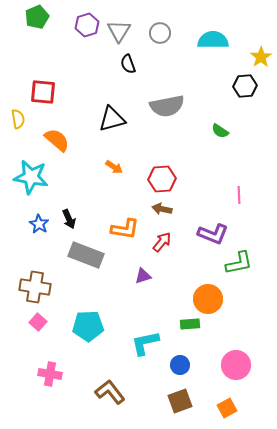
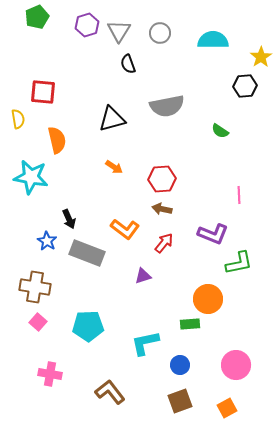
orange semicircle: rotated 36 degrees clockwise
blue star: moved 8 px right, 17 px down
orange L-shape: rotated 28 degrees clockwise
red arrow: moved 2 px right, 1 px down
gray rectangle: moved 1 px right, 2 px up
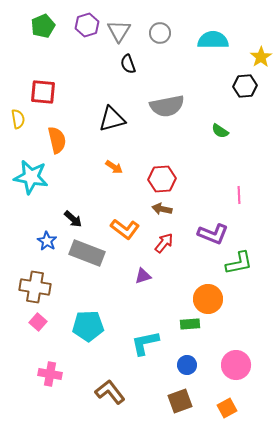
green pentagon: moved 6 px right, 9 px down
black arrow: moved 4 px right; rotated 24 degrees counterclockwise
blue circle: moved 7 px right
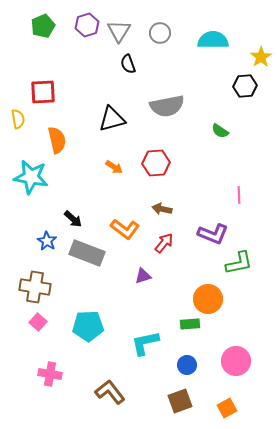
red square: rotated 8 degrees counterclockwise
red hexagon: moved 6 px left, 16 px up
pink circle: moved 4 px up
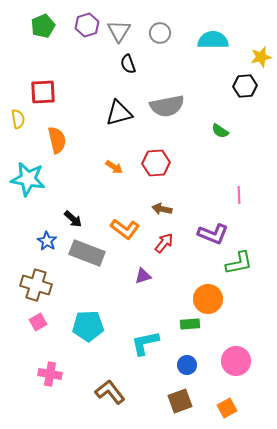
yellow star: rotated 20 degrees clockwise
black triangle: moved 7 px right, 6 px up
cyan star: moved 3 px left, 2 px down
brown cross: moved 1 px right, 2 px up; rotated 8 degrees clockwise
pink square: rotated 18 degrees clockwise
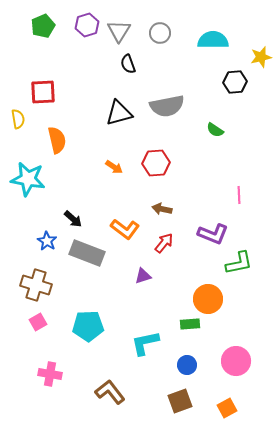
black hexagon: moved 10 px left, 4 px up
green semicircle: moved 5 px left, 1 px up
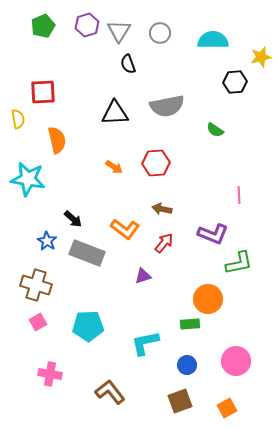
black triangle: moved 4 px left; rotated 12 degrees clockwise
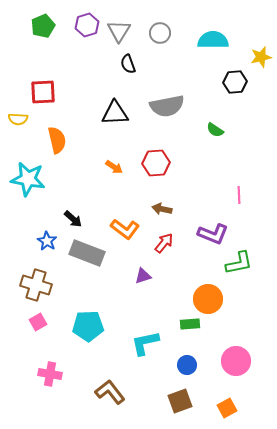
yellow semicircle: rotated 102 degrees clockwise
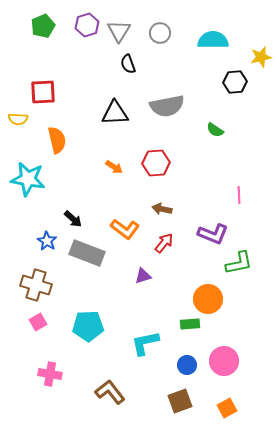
pink circle: moved 12 px left
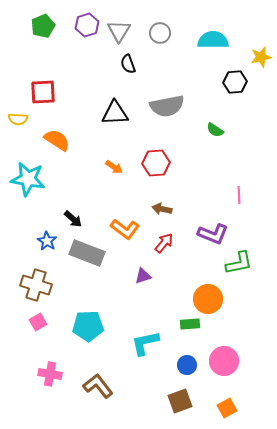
orange semicircle: rotated 44 degrees counterclockwise
brown L-shape: moved 12 px left, 6 px up
